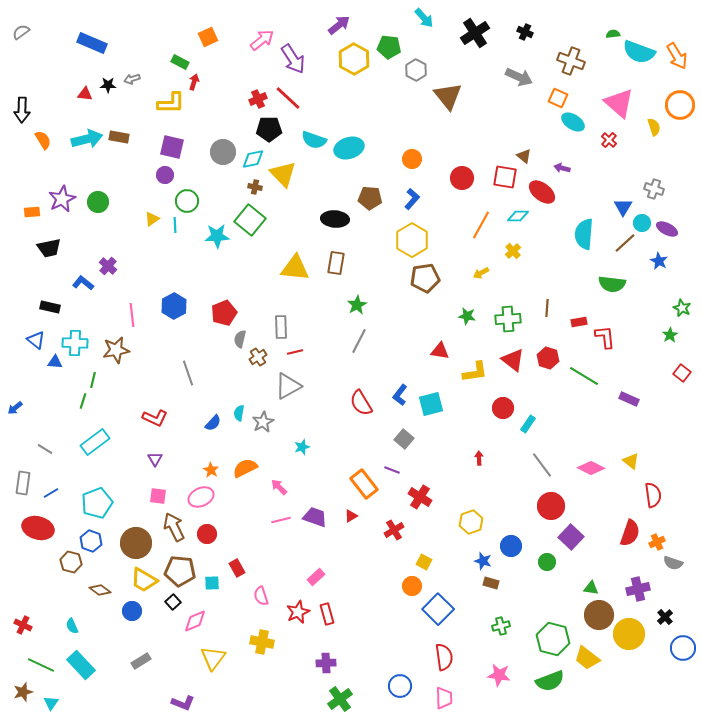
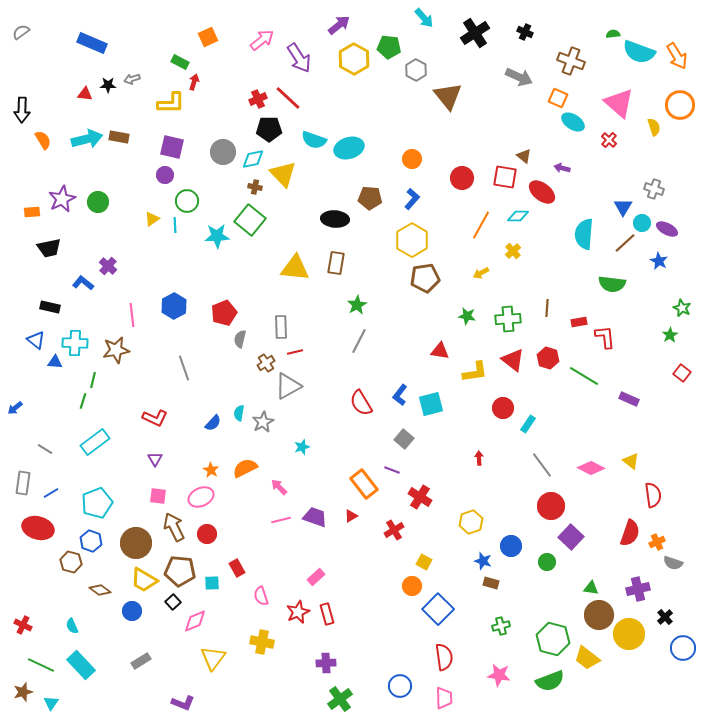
purple arrow at (293, 59): moved 6 px right, 1 px up
brown cross at (258, 357): moved 8 px right, 6 px down
gray line at (188, 373): moved 4 px left, 5 px up
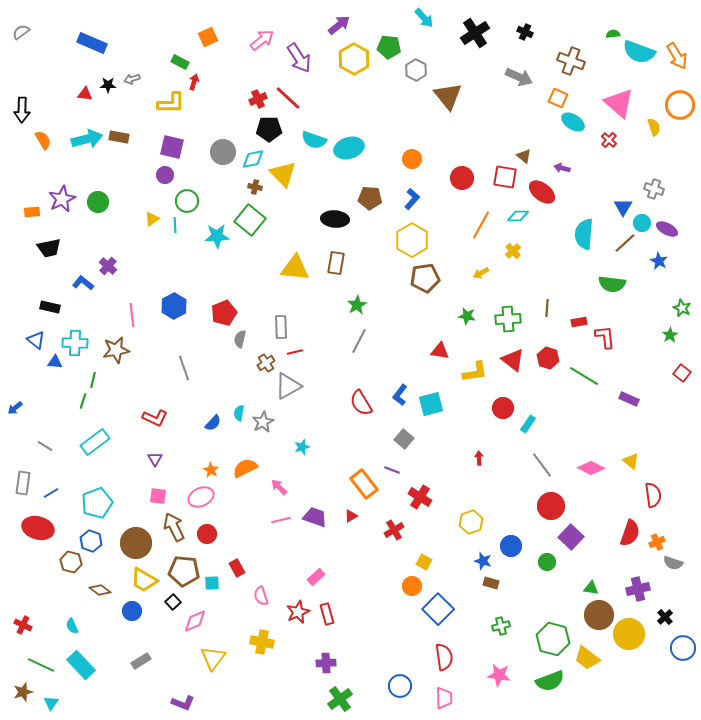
gray line at (45, 449): moved 3 px up
brown pentagon at (180, 571): moved 4 px right
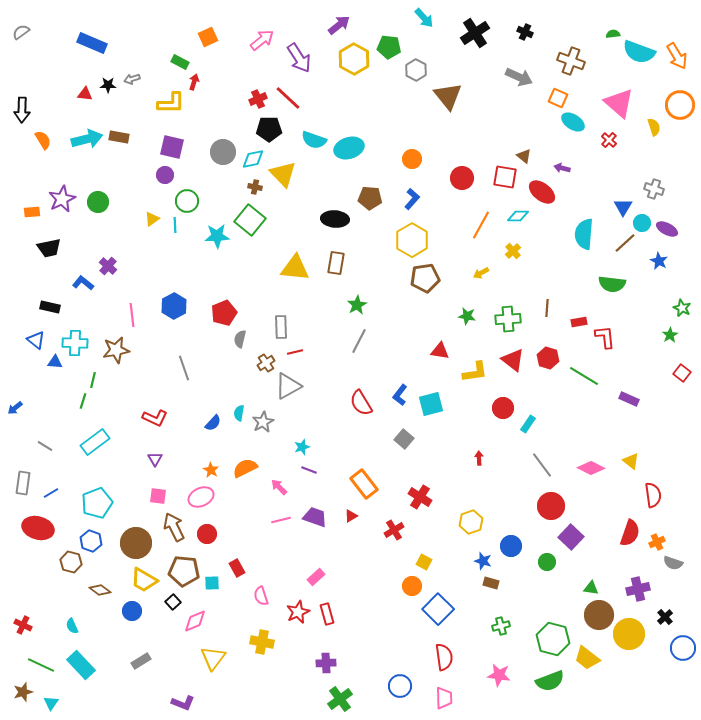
purple line at (392, 470): moved 83 px left
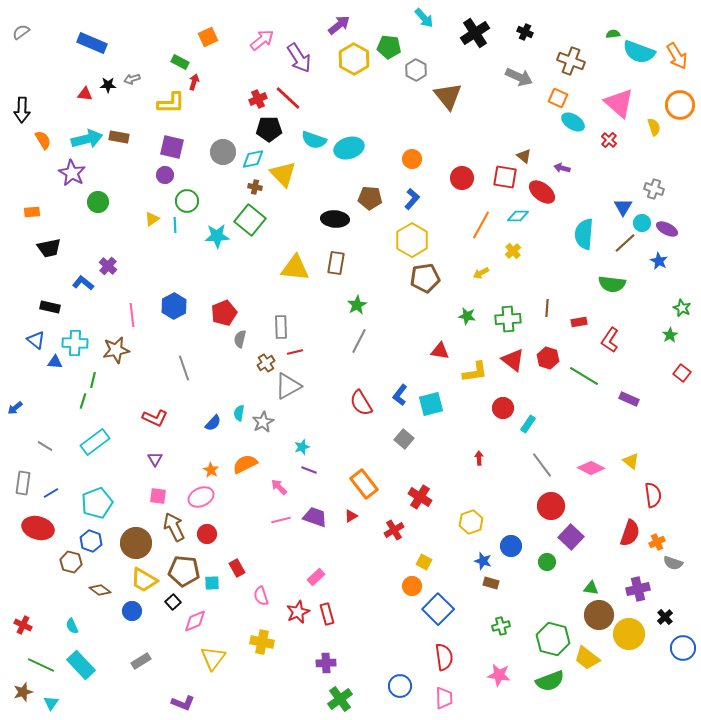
purple star at (62, 199): moved 10 px right, 26 px up; rotated 16 degrees counterclockwise
red L-shape at (605, 337): moved 5 px right, 3 px down; rotated 140 degrees counterclockwise
orange semicircle at (245, 468): moved 4 px up
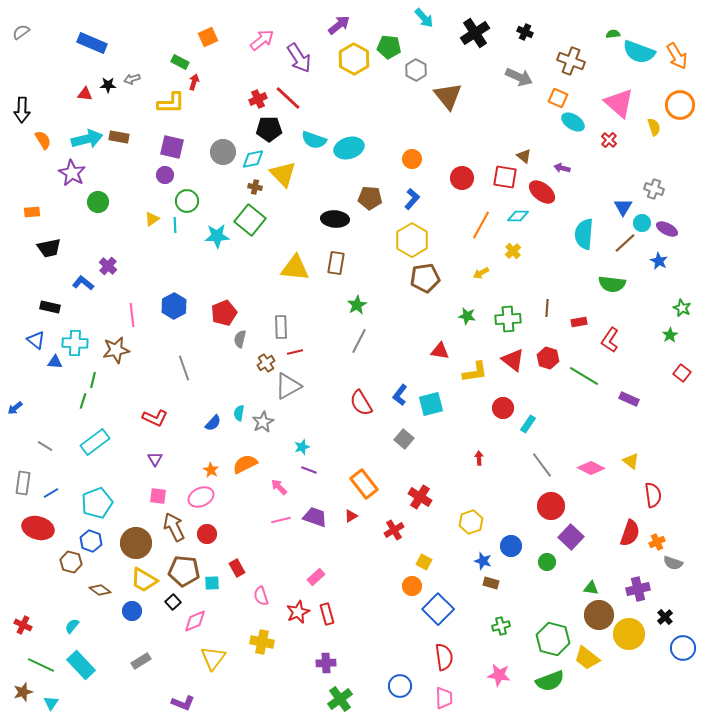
cyan semicircle at (72, 626): rotated 63 degrees clockwise
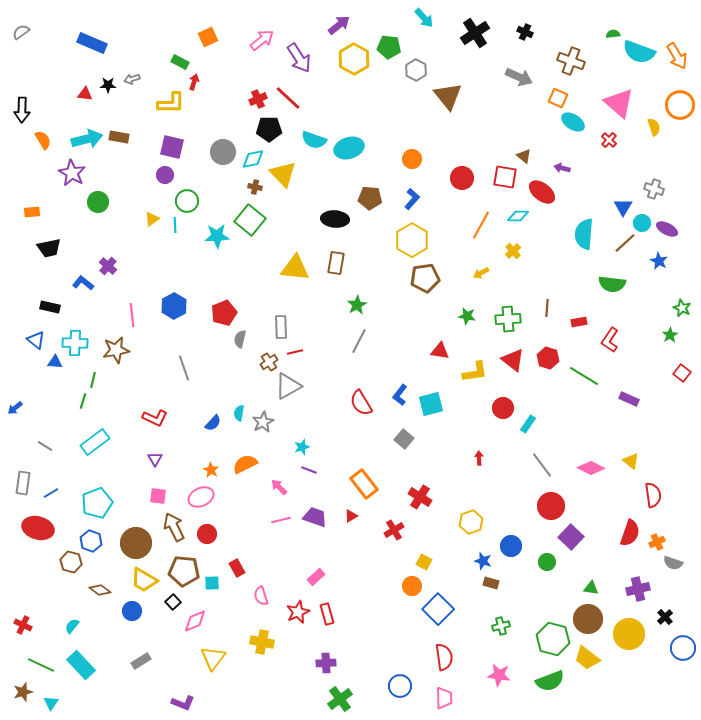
brown cross at (266, 363): moved 3 px right, 1 px up
brown circle at (599, 615): moved 11 px left, 4 px down
